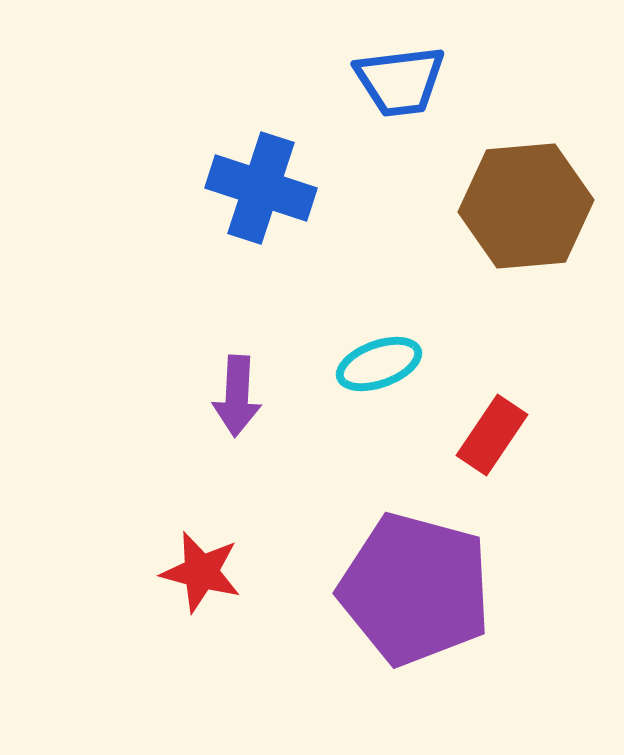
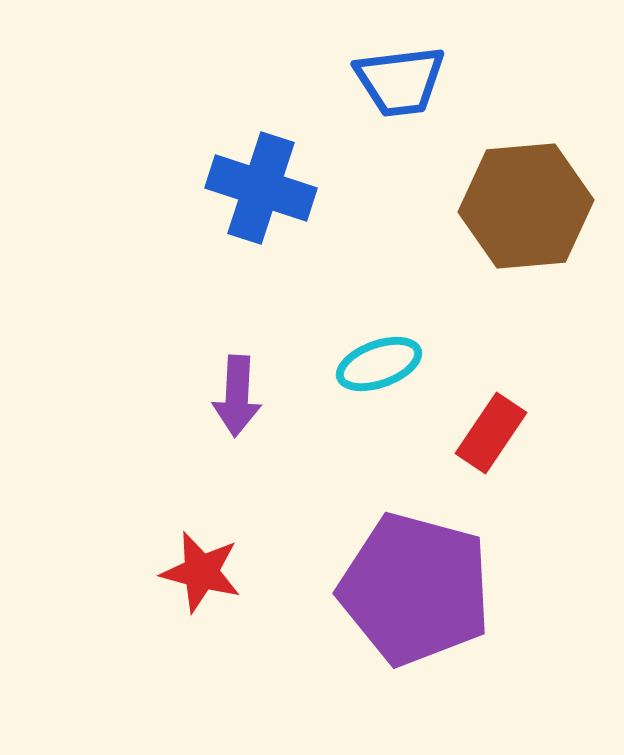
red rectangle: moved 1 px left, 2 px up
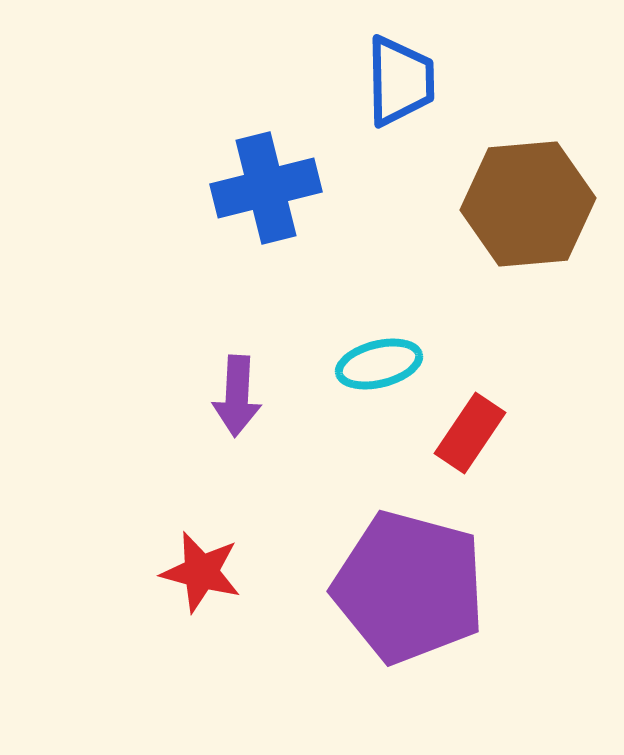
blue trapezoid: rotated 84 degrees counterclockwise
blue cross: moved 5 px right; rotated 32 degrees counterclockwise
brown hexagon: moved 2 px right, 2 px up
cyan ellipse: rotated 6 degrees clockwise
red rectangle: moved 21 px left
purple pentagon: moved 6 px left, 2 px up
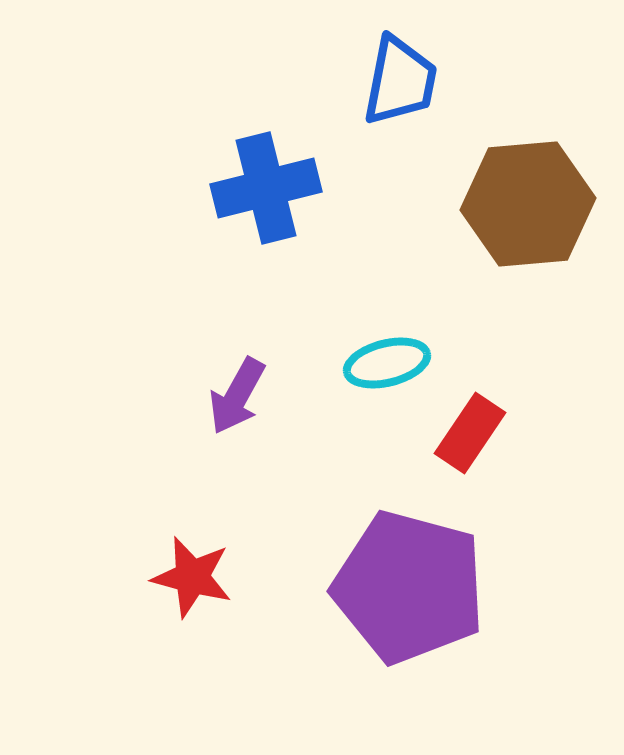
blue trapezoid: rotated 12 degrees clockwise
cyan ellipse: moved 8 px right, 1 px up
purple arrow: rotated 26 degrees clockwise
red star: moved 9 px left, 5 px down
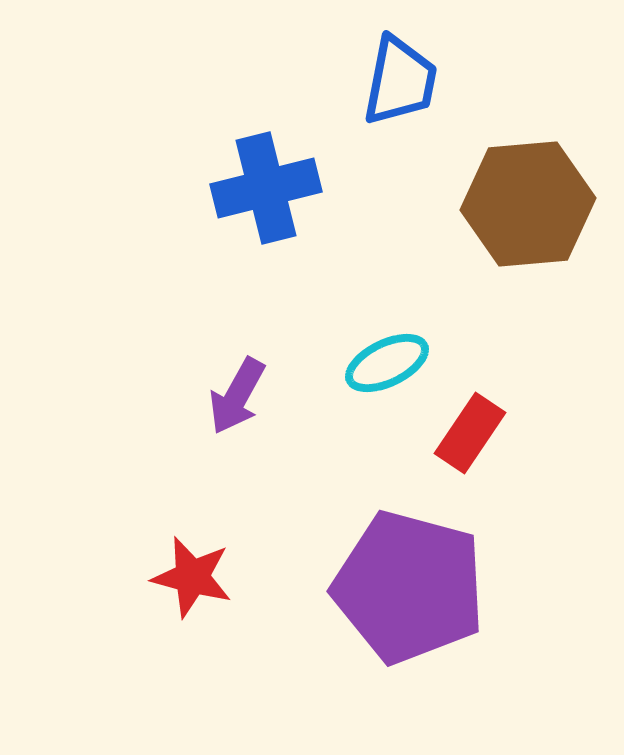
cyan ellipse: rotated 12 degrees counterclockwise
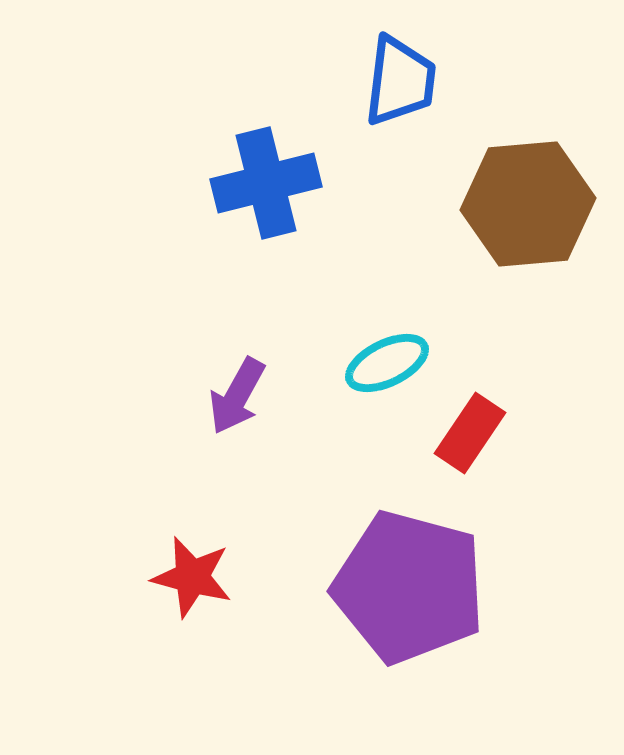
blue trapezoid: rotated 4 degrees counterclockwise
blue cross: moved 5 px up
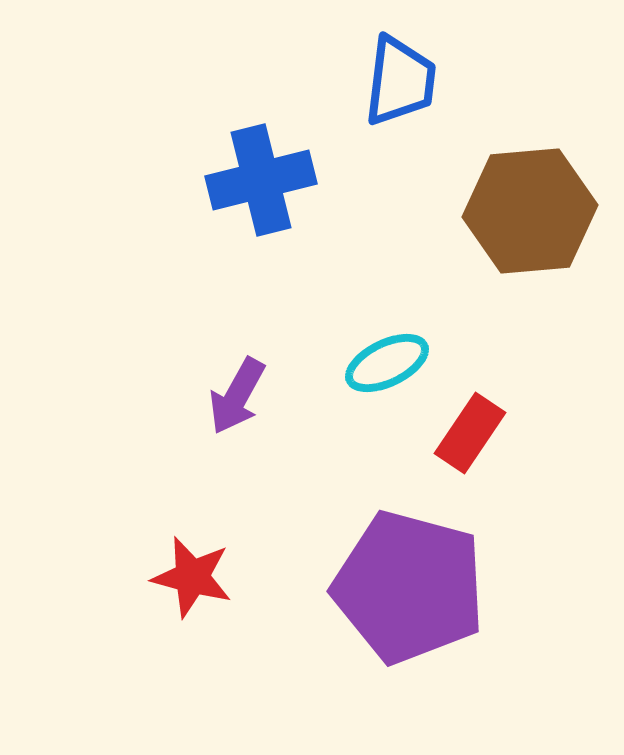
blue cross: moved 5 px left, 3 px up
brown hexagon: moved 2 px right, 7 px down
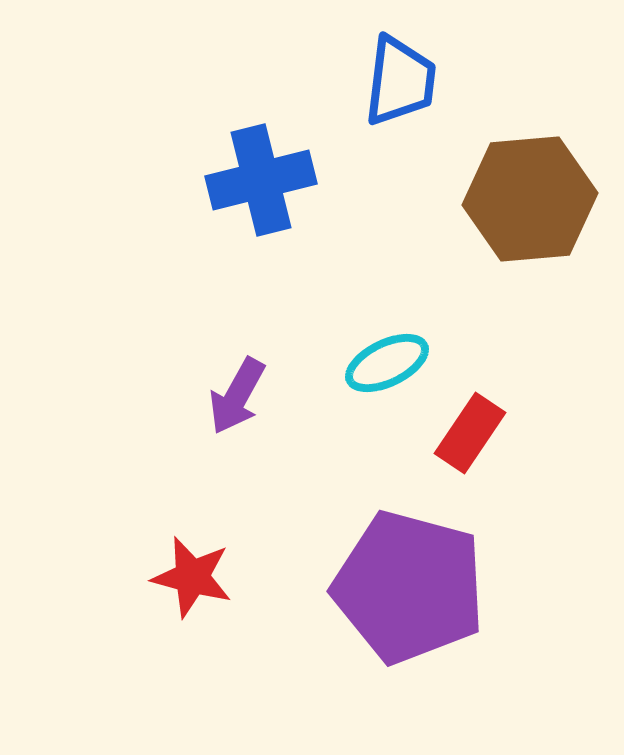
brown hexagon: moved 12 px up
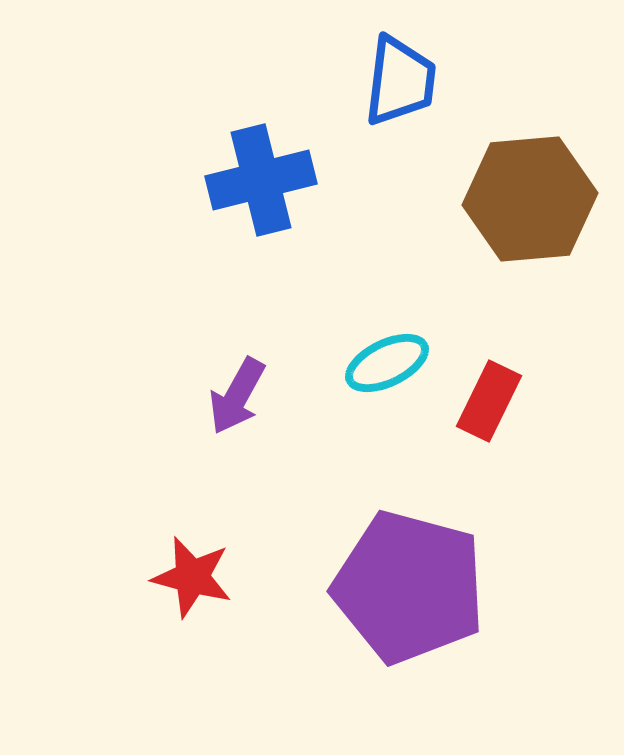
red rectangle: moved 19 px right, 32 px up; rotated 8 degrees counterclockwise
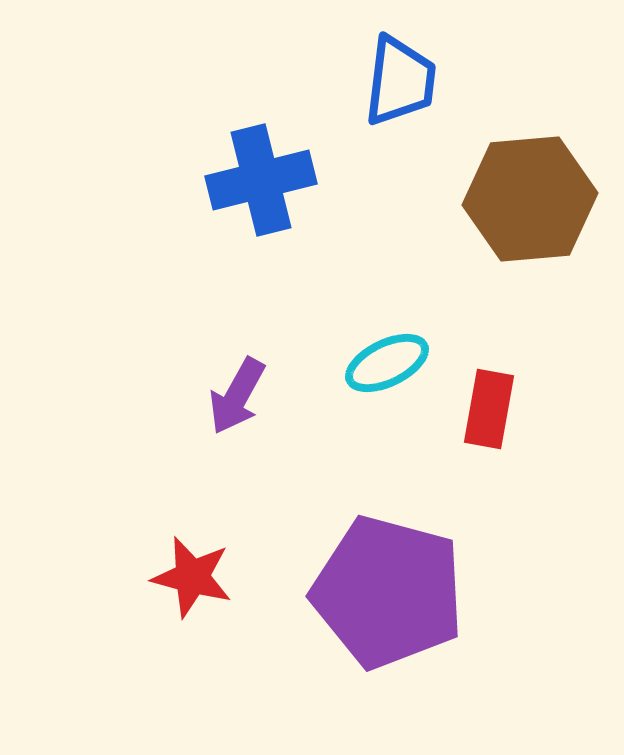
red rectangle: moved 8 px down; rotated 16 degrees counterclockwise
purple pentagon: moved 21 px left, 5 px down
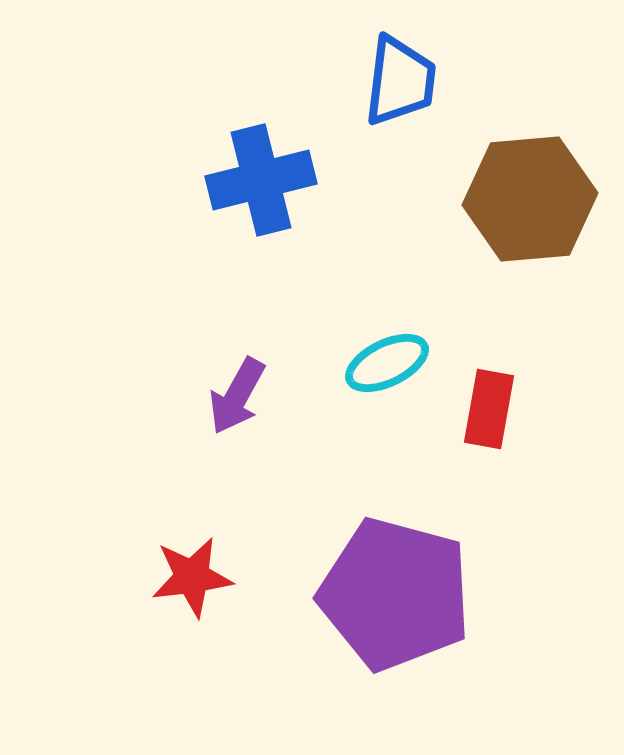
red star: rotated 22 degrees counterclockwise
purple pentagon: moved 7 px right, 2 px down
